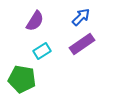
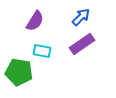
cyan rectangle: rotated 42 degrees clockwise
green pentagon: moved 3 px left, 7 px up
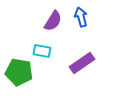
blue arrow: rotated 60 degrees counterclockwise
purple semicircle: moved 18 px right
purple rectangle: moved 19 px down
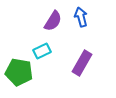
cyan rectangle: rotated 36 degrees counterclockwise
purple rectangle: rotated 25 degrees counterclockwise
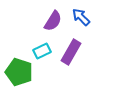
blue arrow: rotated 30 degrees counterclockwise
purple rectangle: moved 11 px left, 11 px up
green pentagon: rotated 8 degrees clockwise
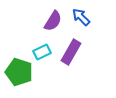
cyan rectangle: moved 1 px down
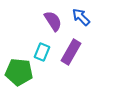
purple semicircle: rotated 65 degrees counterclockwise
cyan rectangle: rotated 42 degrees counterclockwise
green pentagon: rotated 12 degrees counterclockwise
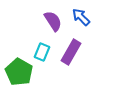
green pentagon: rotated 24 degrees clockwise
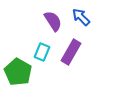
green pentagon: moved 1 px left
